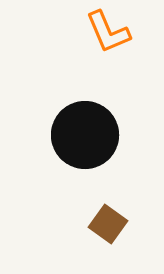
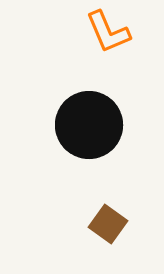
black circle: moved 4 px right, 10 px up
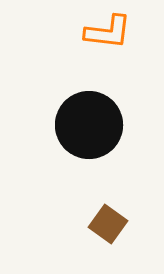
orange L-shape: rotated 60 degrees counterclockwise
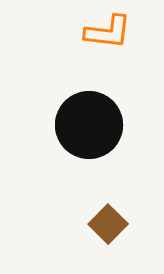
brown square: rotated 9 degrees clockwise
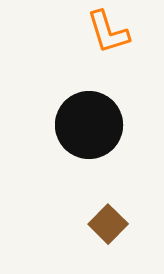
orange L-shape: rotated 66 degrees clockwise
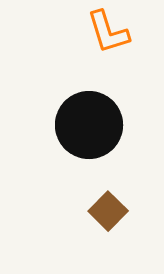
brown square: moved 13 px up
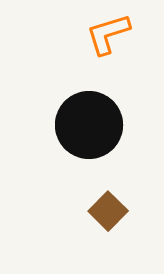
orange L-shape: moved 2 px down; rotated 90 degrees clockwise
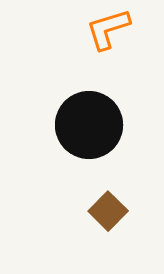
orange L-shape: moved 5 px up
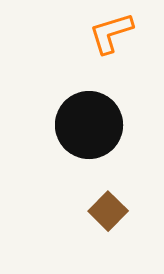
orange L-shape: moved 3 px right, 4 px down
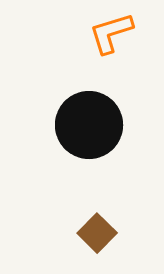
brown square: moved 11 px left, 22 px down
